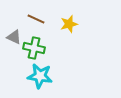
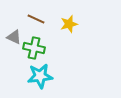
cyan star: rotated 15 degrees counterclockwise
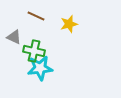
brown line: moved 3 px up
green cross: moved 3 px down
cyan star: moved 8 px up
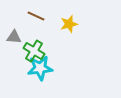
gray triangle: rotated 21 degrees counterclockwise
green cross: rotated 20 degrees clockwise
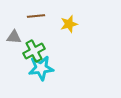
brown line: rotated 30 degrees counterclockwise
green cross: rotated 30 degrees clockwise
cyan star: moved 1 px right
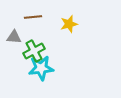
brown line: moved 3 px left, 1 px down
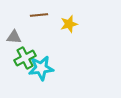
brown line: moved 6 px right, 2 px up
green cross: moved 9 px left, 7 px down
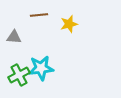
green cross: moved 6 px left, 17 px down
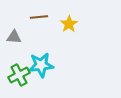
brown line: moved 2 px down
yellow star: rotated 18 degrees counterclockwise
cyan star: moved 3 px up
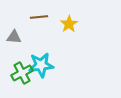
green cross: moved 3 px right, 2 px up
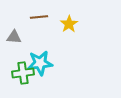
cyan star: moved 1 px left, 2 px up
green cross: moved 1 px right; rotated 20 degrees clockwise
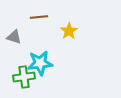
yellow star: moved 7 px down
gray triangle: rotated 14 degrees clockwise
green cross: moved 1 px right, 4 px down
